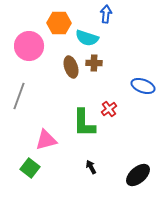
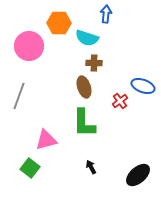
brown ellipse: moved 13 px right, 20 px down
red cross: moved 11 px right, 8 px up
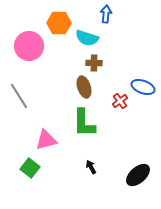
blue ellipse: moved 1 px down
gray line: rotated 52 degrees counterclockwise
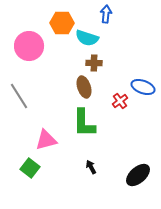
orange hexagon: moved 3 px right
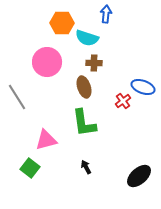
pink circle: moved 18 px right, 16 px down
gray line: moved 2 px left, 1 px down
red cross: moved 3 px right
green L-shape: rotated 8 degrees counterclockwise
black arrow: moved 5 px left
black ellipse: moved 1 px right, 1 px down
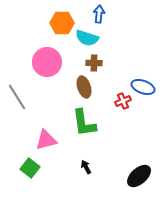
blue arrow: moved 7 px left
red cross: rotated 14 degrees clockwise
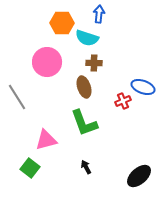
green L-shape: rotated 12 degrees counterclockwise
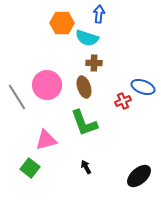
pink circle: moved 23 px down
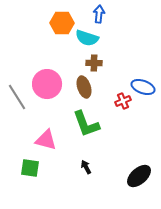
pink circle: moved 1 px up
green L-shape: moved 2 px right, 1 px down
pink triangle: rotated 30 degrees clockwise
green square: rotated 30 degrees counterclockwise
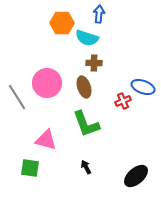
pink circle: moved 1 px up
black ellipse: moved 3 px left
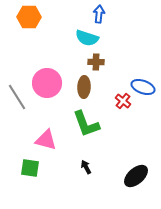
orange hexagon: moved 33 px left, 6 px up
brown cross: moved 2 px right, 1 px up
brown ellipse: rotated 20 degrees clockwise
red cross: rotated 28 degrees counterclockwise
